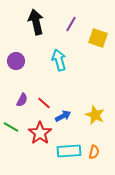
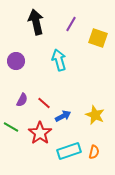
cyan rectangle: rotated 15 degrees counterclockwise
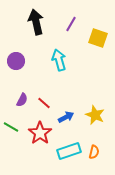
blue arrow: moved 3 px right, 1 px down
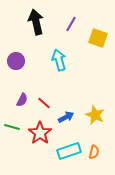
green line: moved 1 px right; rotated 14 degrees counterclockwise
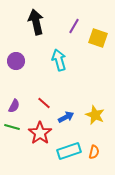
purple line: moved 3 px right, 2 px down
purple semicircle: moved 8 px left, 6 px down
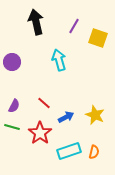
purple circle: moved 4 px left, 1 px down
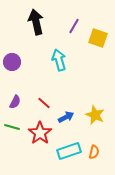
purple semicircle: moved 1 px right, 4 px up
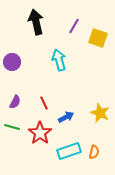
red line: rotated 24 degrees clockwise
yellow star: moved 5 px right, 2 px up
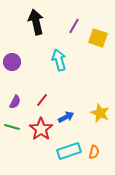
red line: moved 2 px left, 3 px up; rotated 64 degrees clockwise
red star: moved 1 px right, 4 px up
